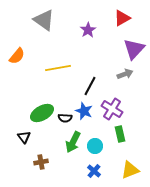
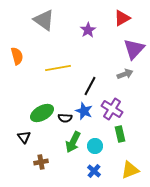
orange semicircle: rotated 54 degrees counterclockwise
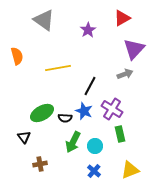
brown cross: moved 1 px left, 2 px down
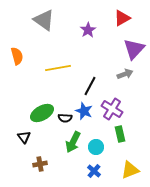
cyan circle: moved 1 px right, 1 px down
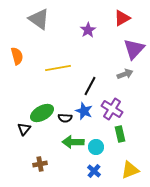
gray triangle: moved 5 px left, 1 px up
black triangle: moved 8 px up; rotated 16 degrees clockwise
green arrow: rotated 65 degrees clockwise
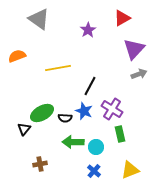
orange semicircle: rotated 96 degrees counterclockwise
gray arrow: moved 14 px right
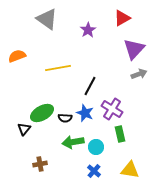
gray triangle: moved 8 px right
blue star: moved 1 px right, 2 px down
green arrow: rotated 10 degrees counterclockwise
yellow triangle: rotated 30 degrees clockwise
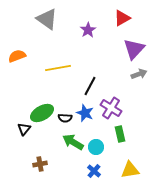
purple cross: moved 1 px left, 1 px up
green arrow: rotated 40 degrees clockwise
yellow triangle: rotated 18 degrees counterclockwise
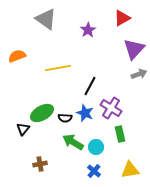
gray triangle: moved 1 px left
black triangle: moved 1 px left
